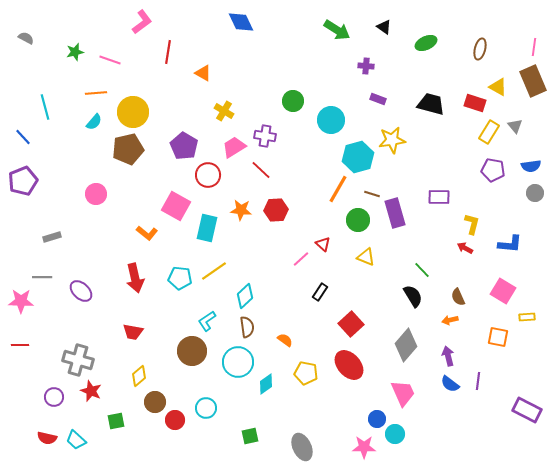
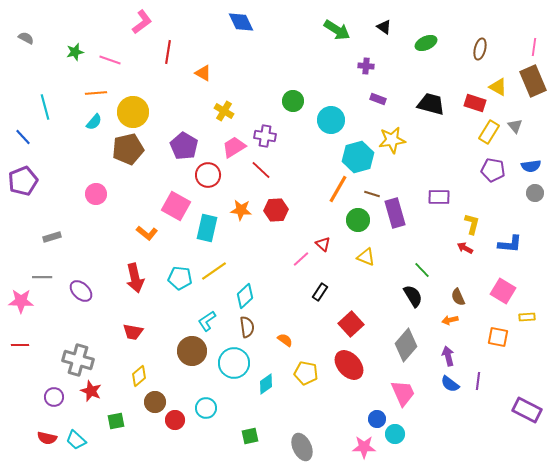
cyan circle at (238, 362): moved 4 px left, 1 px down
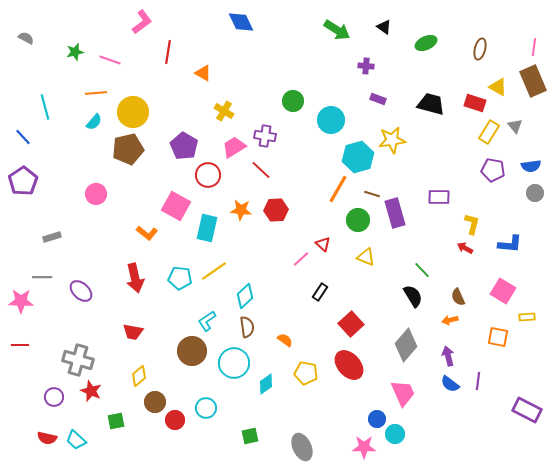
purple pentagon at (23, 181): rotated 12 degrees counterclockwise
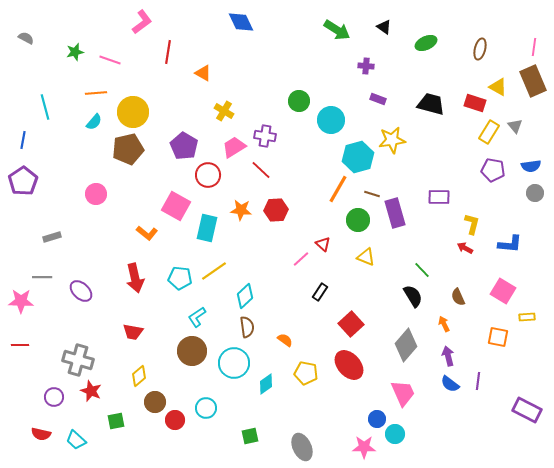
green circle at (293, 101): moved 6 px right
blue line at (23, 137): moved 3 px down; rotated 54 degrees clockwise
orange arrow at (450, 320): moved 6 px left, 4 px down; rotated 77 degrees clockwise
cyan L-shape at (207, 321): moved 10 px left, 4 px up
red semicircle at (47, 438): moved 6 px left, 4 px up
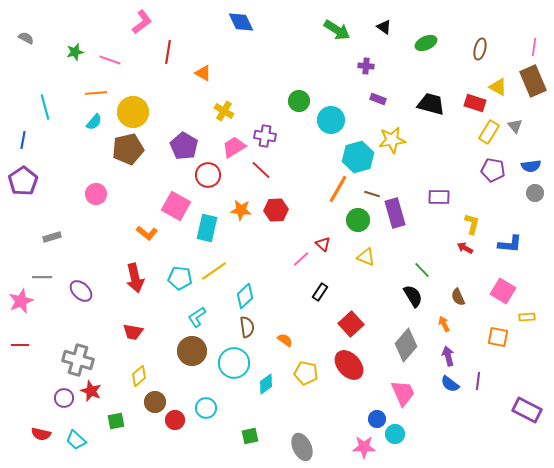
pink star at (21, 301): rotated 25 degrees counterclockwise
purple circle at (54, 397): moved 10 px right, 1 px down
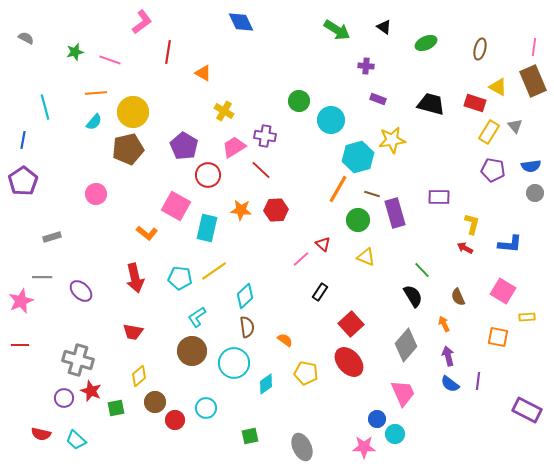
red ellipse at (349, 365): moved 3 px up
green square at (116, 421): moved 13 px up
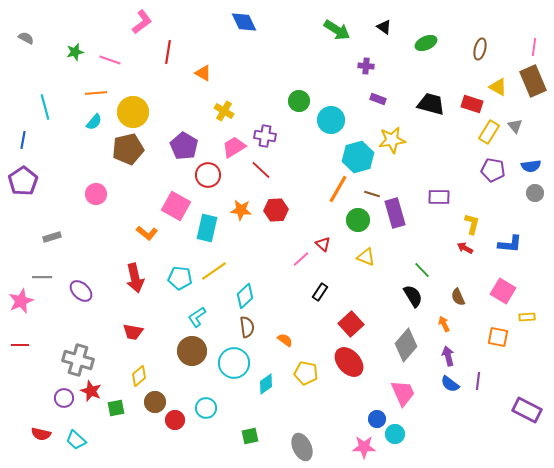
blue diamond at (241, 22): moved 3 px right
red rectangle at (475, 103): moved 3 px left, 1 px down
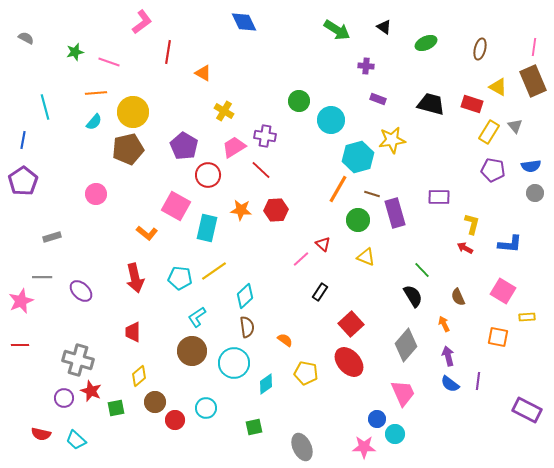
pink line at (110, 60): moved 1 px left, 2 px down
red trapezoid at (133, 332): rotated 80 degrees clockwise
green square at (250, 436): moved 4 px right, 9 px up
